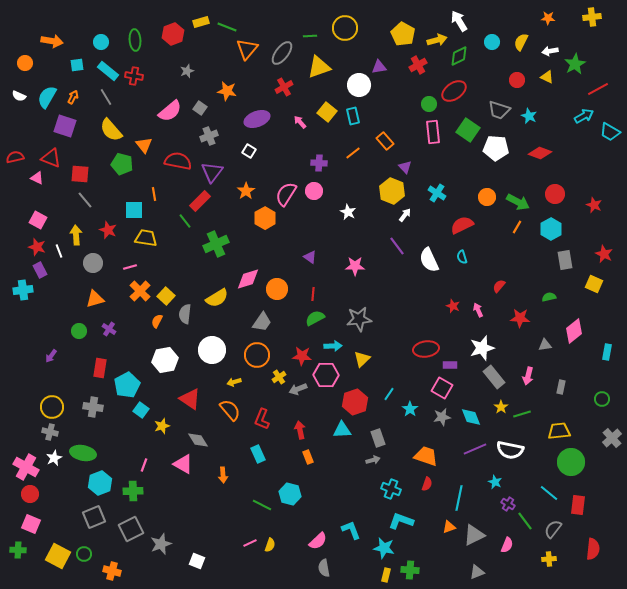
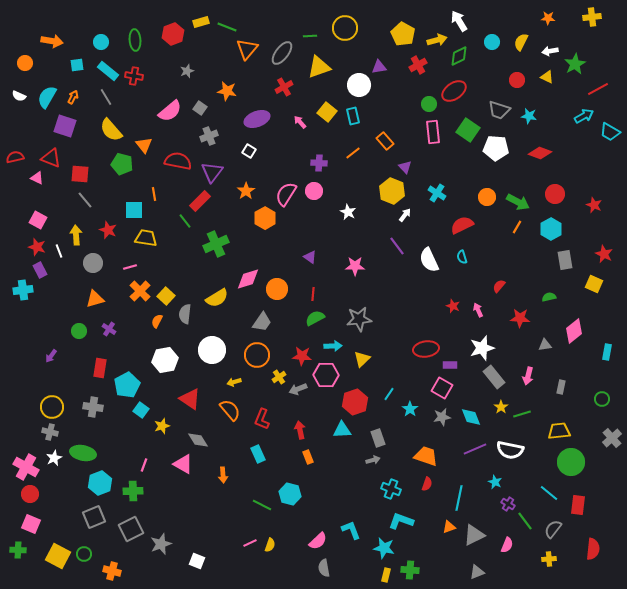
cyan star at (529, 116): rotated 14 degrees counterclockwise
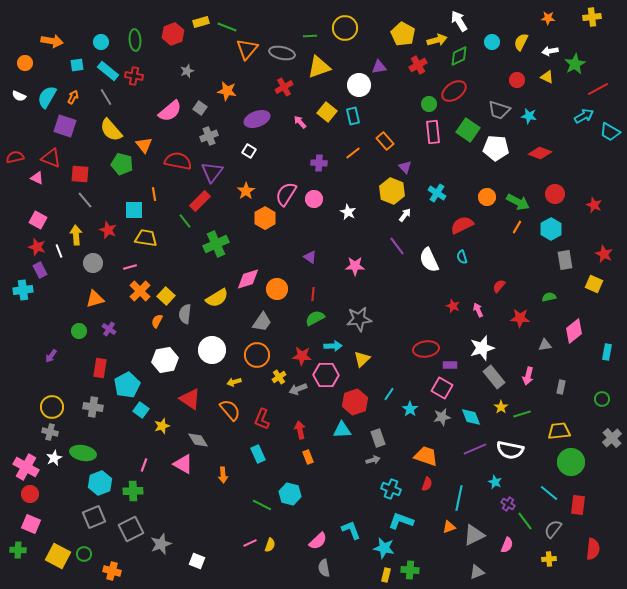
gray ellipse at (282, 53): rotated 65 degrees clockwise
pink circle at (314, 191): moved 8 px down
